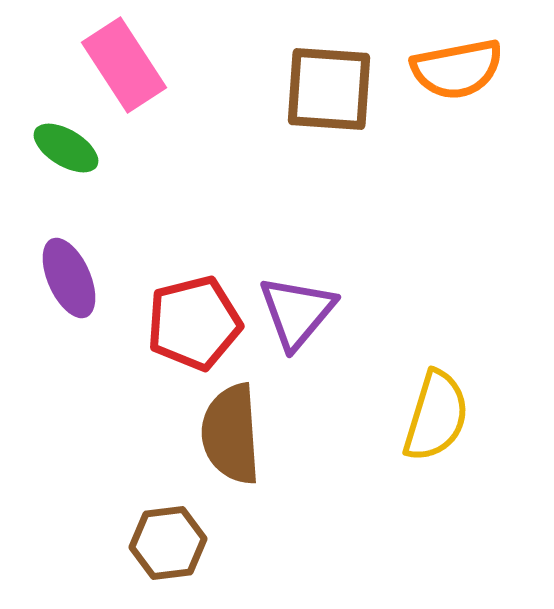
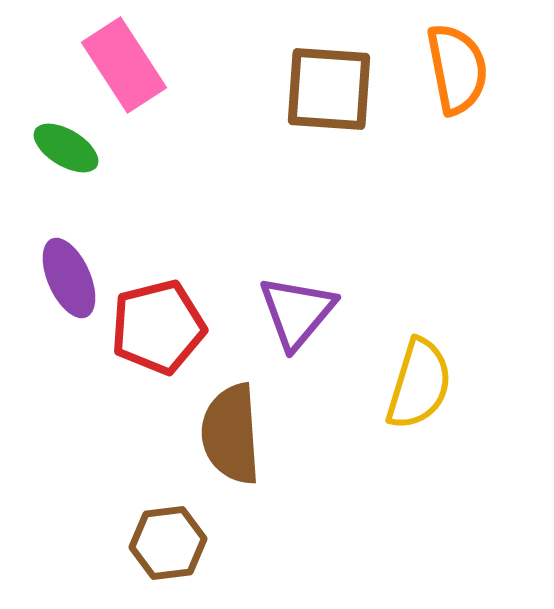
orange semicircle: rotated 90 degrees counterclockwise
red pentagon: moved 36 px left, 4 px down
yellow semicircle: moved 17 px left, 32 px up
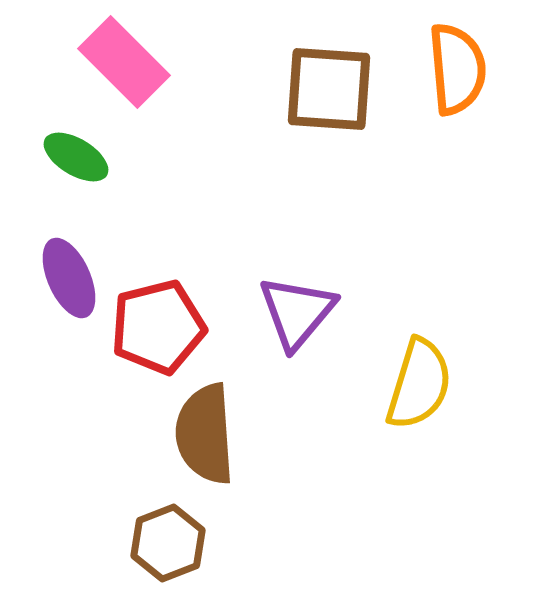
pink rectangle: moved 3 px up; rotated 12 degrees counterclockwise
orange semicircle: rotated 6 degrees clockwise
green ellipse: moved 10 px right, 9 px down
brown semicircle: moved 26 px left
brown hexagon: rotated 14 degrees counterclockwise
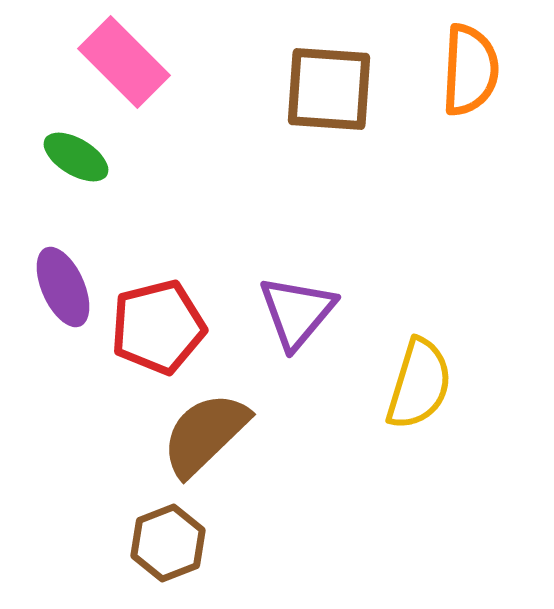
orange semicircle: moved 13 px right, 1 px down; rotated 8 degrees clockwise
purple ellipse: moved 6 px left, 9 px down
brown semicircle: rotated 50 degrees clockwise
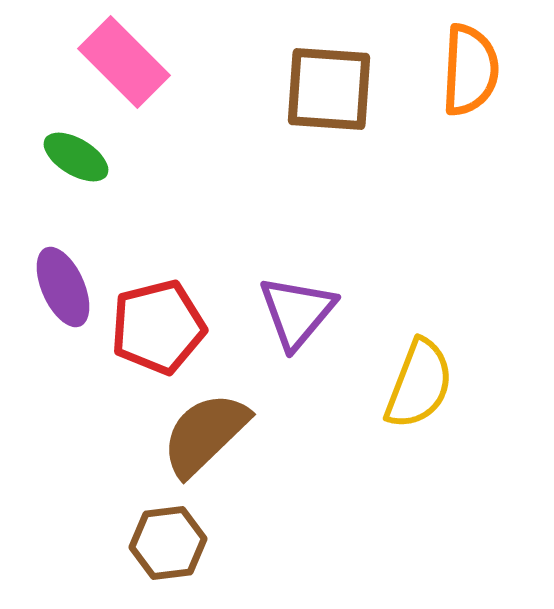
yellow semicircle: rotated 4 degrees clockwise
brown hexagon: rotated 14 degrees clockwise
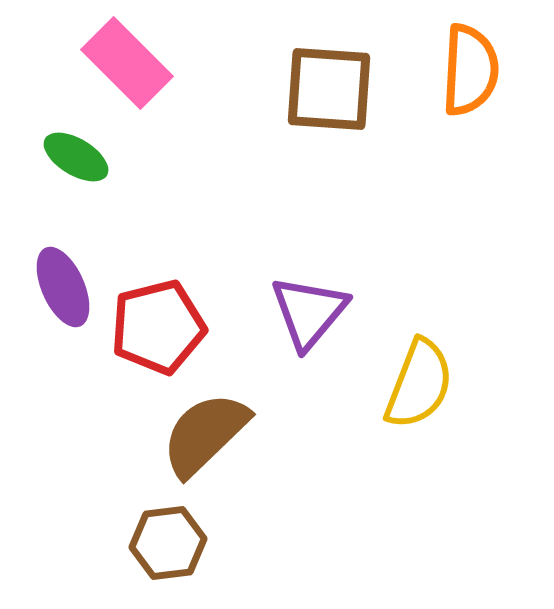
pink rectangle: moved 3 px right, 1 px down
purple triangle: moved 12 px right
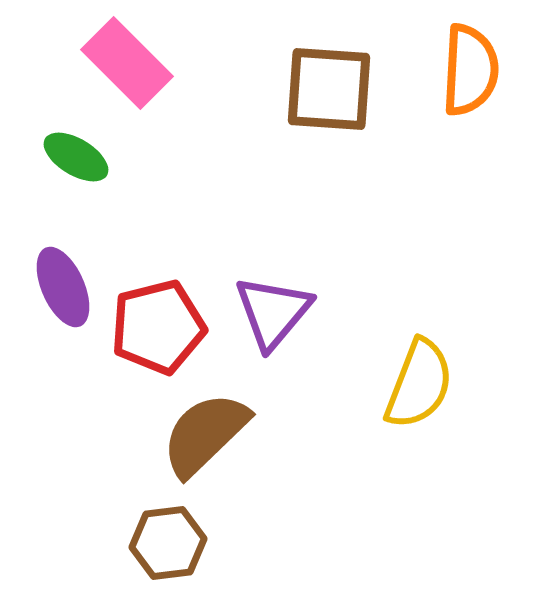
purple triangle: moved 36 px left
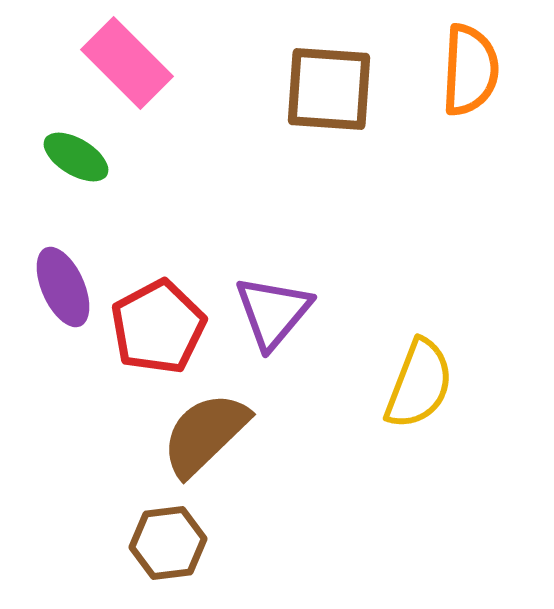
red pentagon: rotated 14 degrees counterclockwise
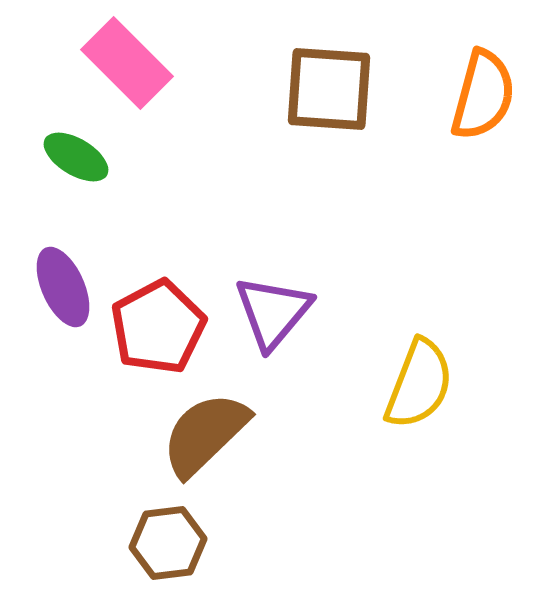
orange semicircle: moved 13 px right, 25 px down; rotated 12 degrees clockwise
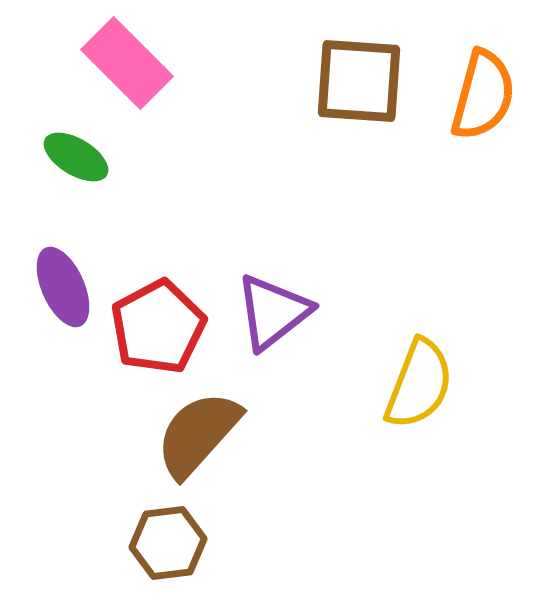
brown square: moved 30 px right, 8 px up
purple triangle: rotated 12 degrees clockwise
brown semicircle: moved 7 px left; rotated 4 degrees counterclockwise
